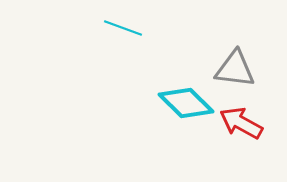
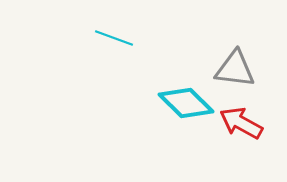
cyan line: moved 9 px left, 10 px down
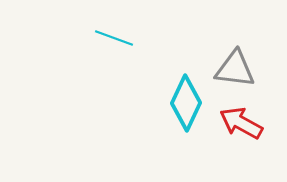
cyan diamond: rotated 70 degrees clockwise
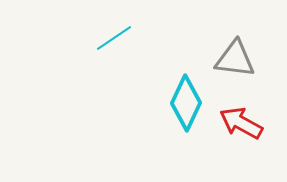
cyan line: rotated 54 degrees counterclockwise
gray triangle: moved 10 px up
